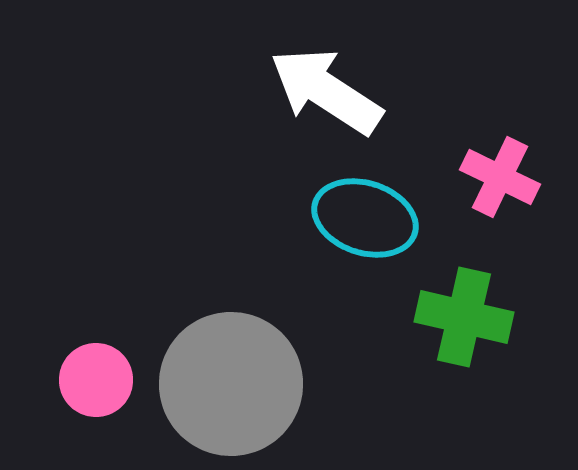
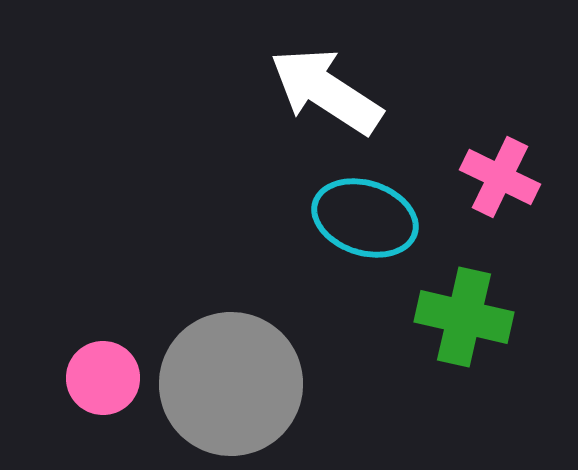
pink circle: moved 7 px right, 2 px up
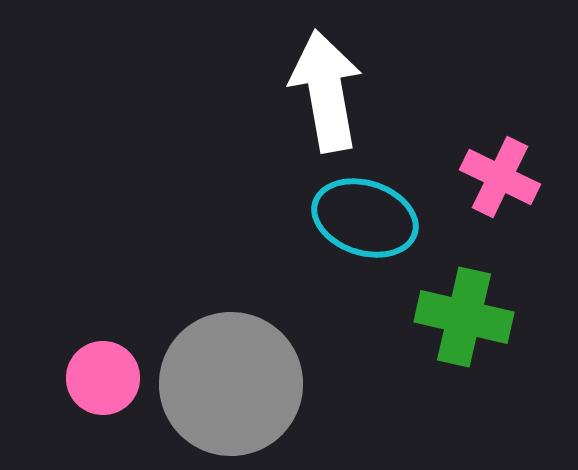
white arrow: rotated 47 degrees clockwise
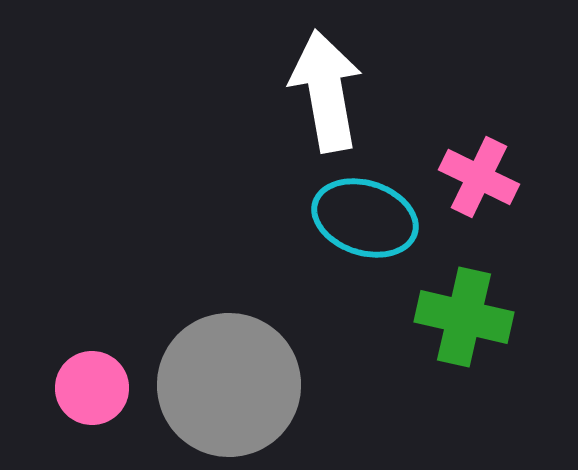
pink cross: moved 21 px left
pink circle: moved 11 px left, 10 px down
gray circle: moved 2 px left, 1 px down
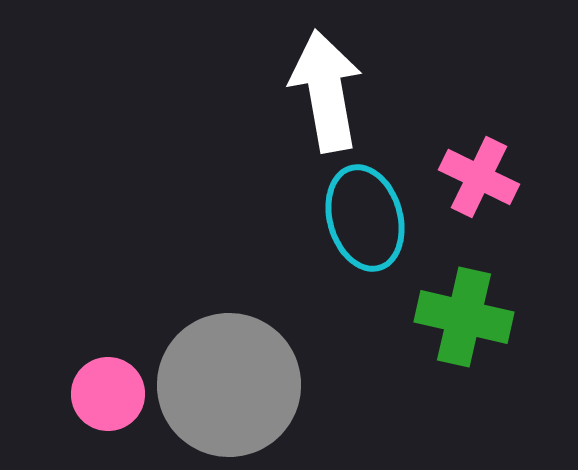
cyan ellipse: rotated 56 degrees clockwise
pink circle: moved 16 px right, 6 px down
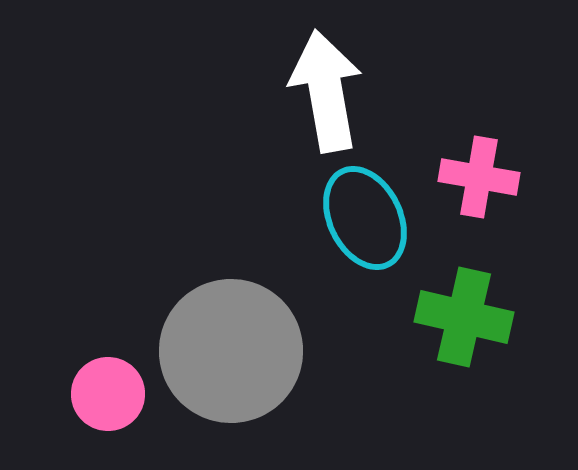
pink cross: rotated 16 degrees counterclockwise
cyan ellipse: rotated 10 degrees counterclockwise
gray circle: moved 2 px right, 34 px up
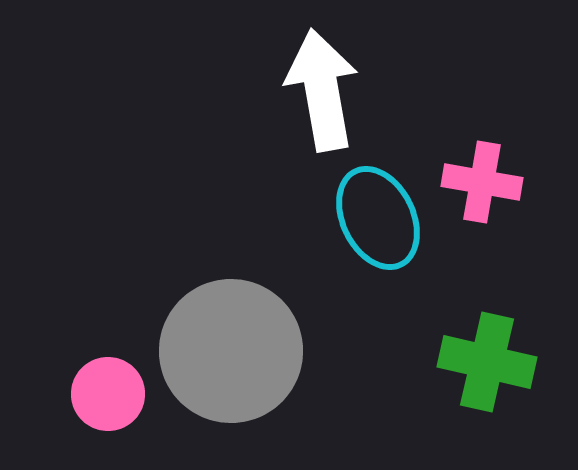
white arrow: moved 4 px left, 1 px up
pink cross: moved 3 px right, 5 px down
cyan ellipse: moved 13 px right
green cross: moved 23 px right, 45 px down
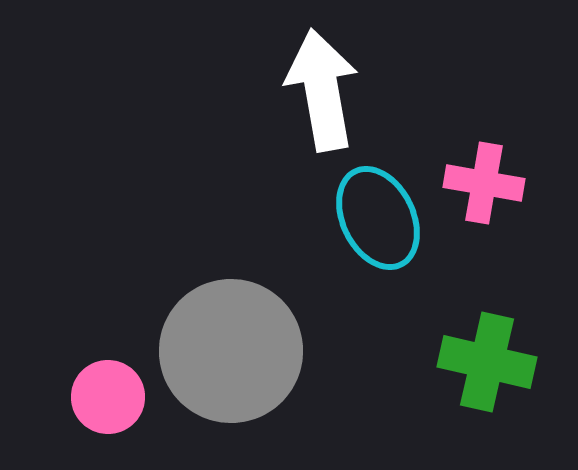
pink cross: moved 2 px right, 1 px down
pink circle: moved 3 px down
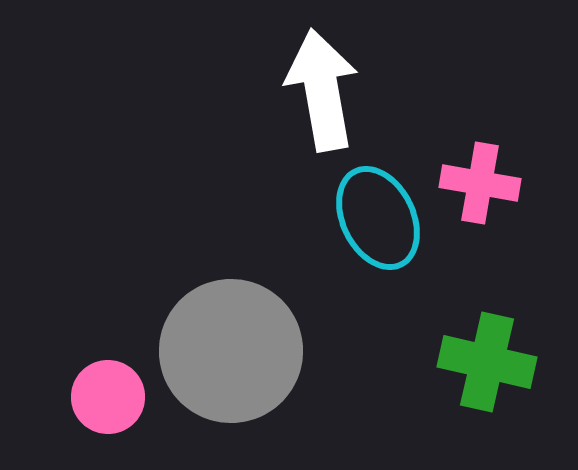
pink cross: moved 4 px left
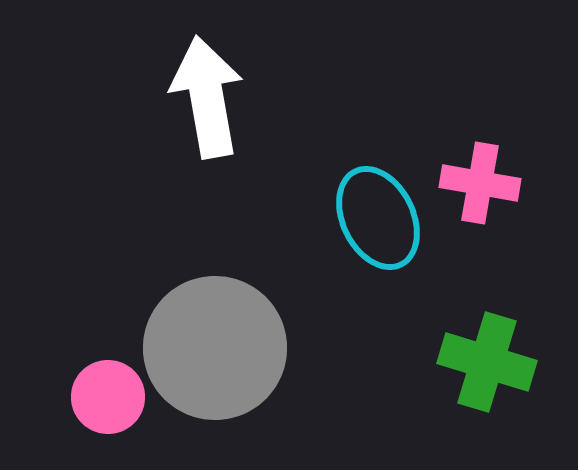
white arrow: moved 115 px left, 7 px down
gray circle: moved 16 px left, 3 px up
green cross: rotated 4 degrees clockwise
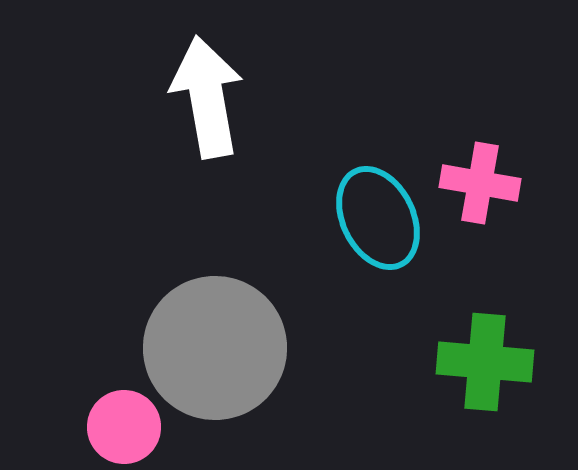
green cross: moved 2 px left; rotated 12 degrees counterclockwise
pink circle: moved 16 px right, 30 px down
